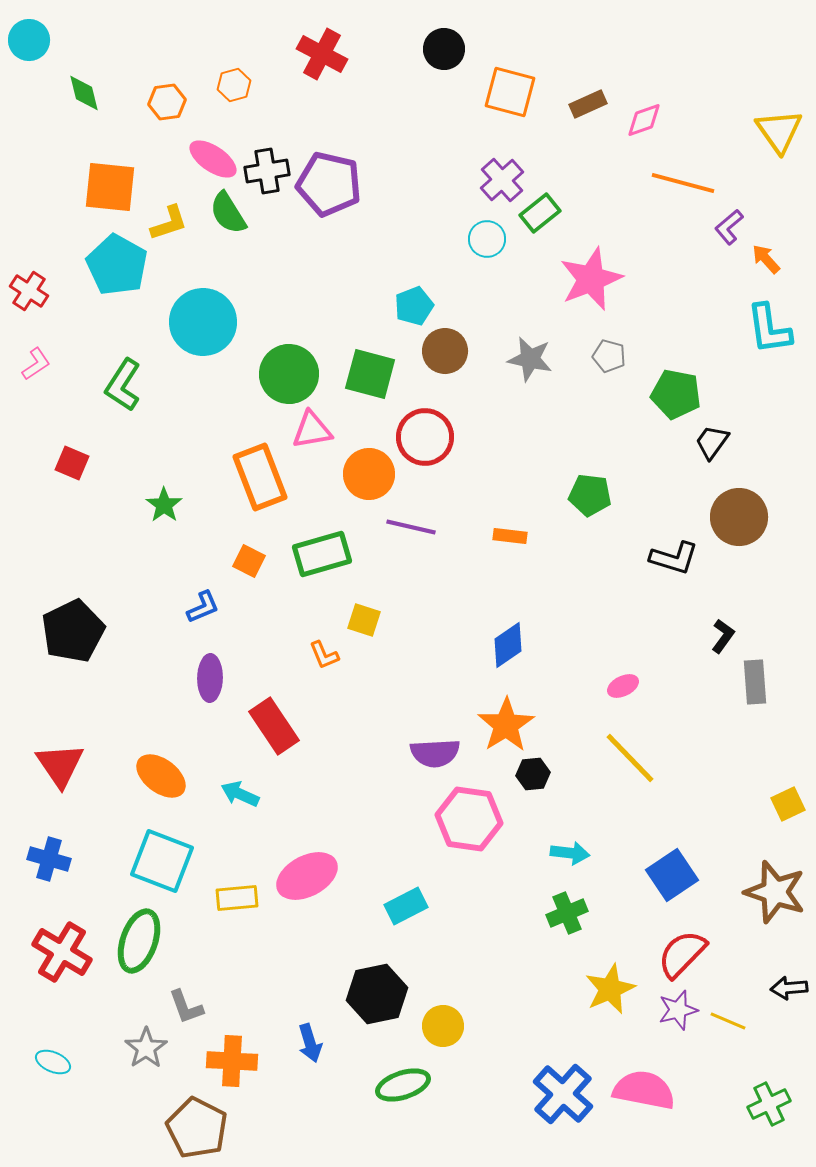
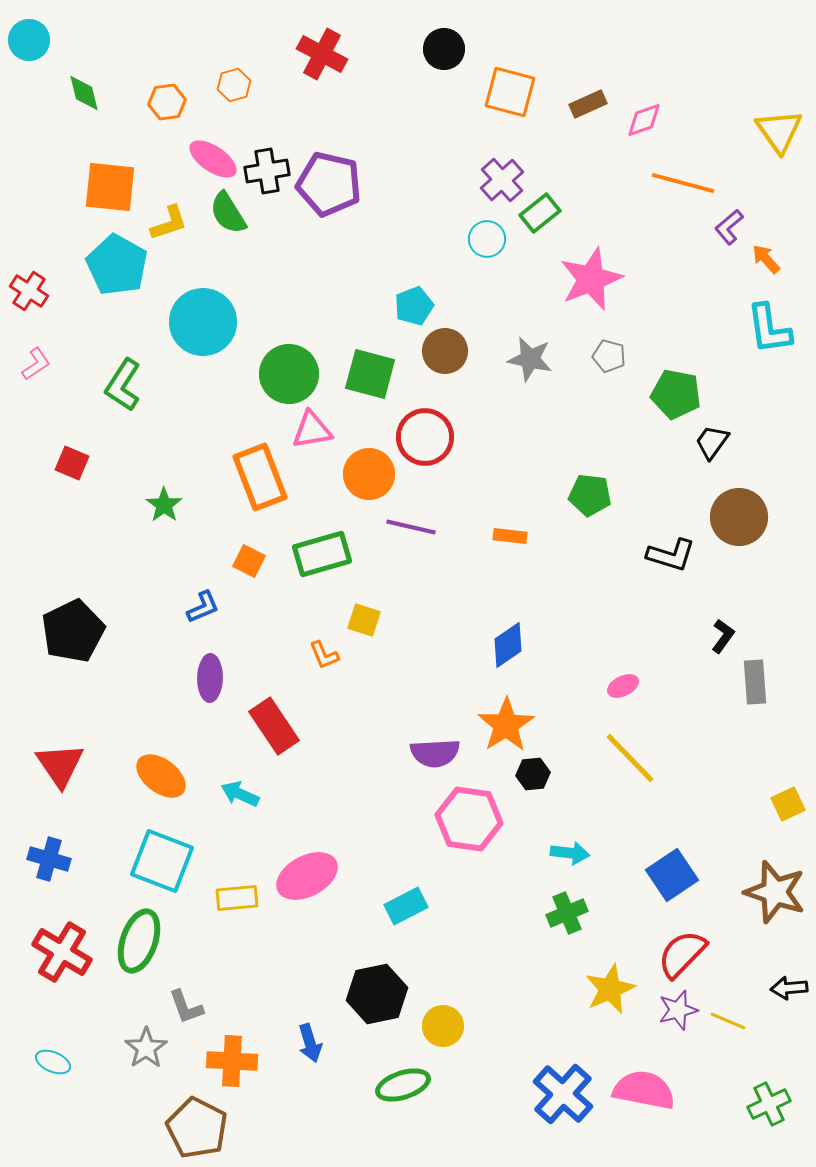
black L-shape at (674, 558): moved 3 px left, 3 px up
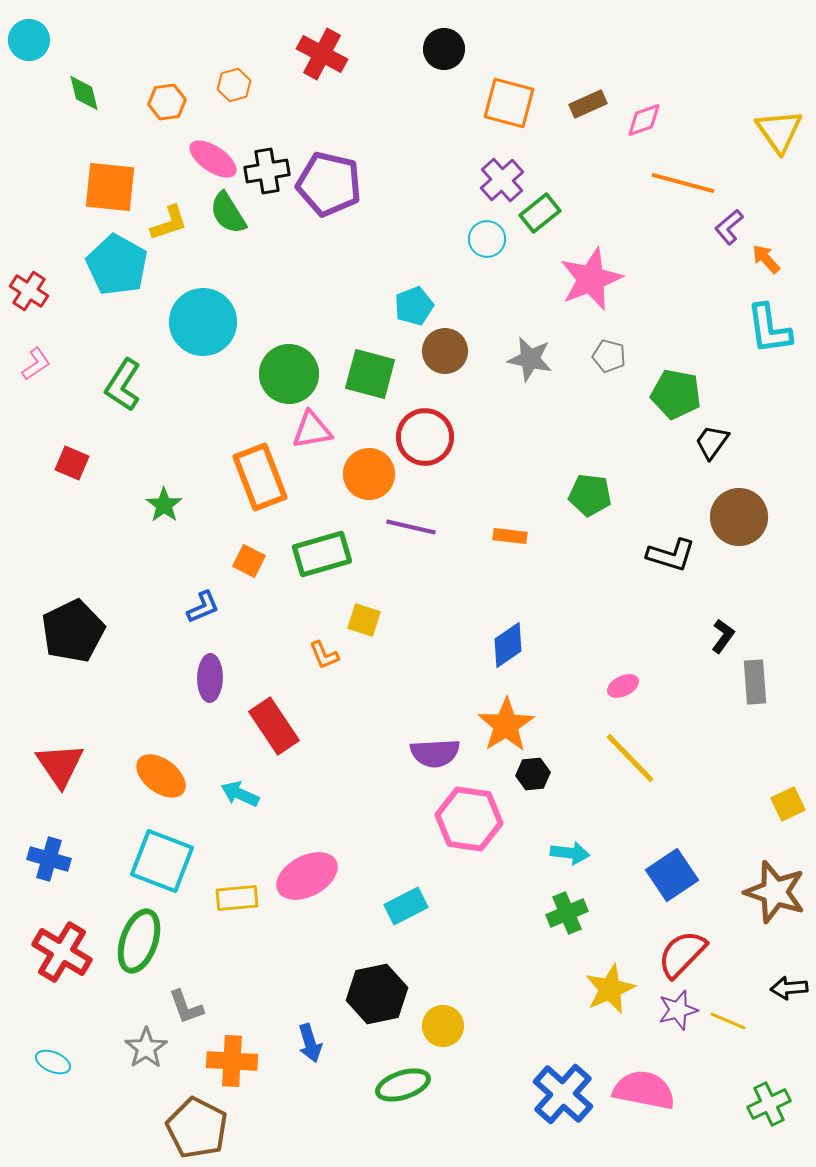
orange square at (510, 92): moved 1 px left, 11 px down
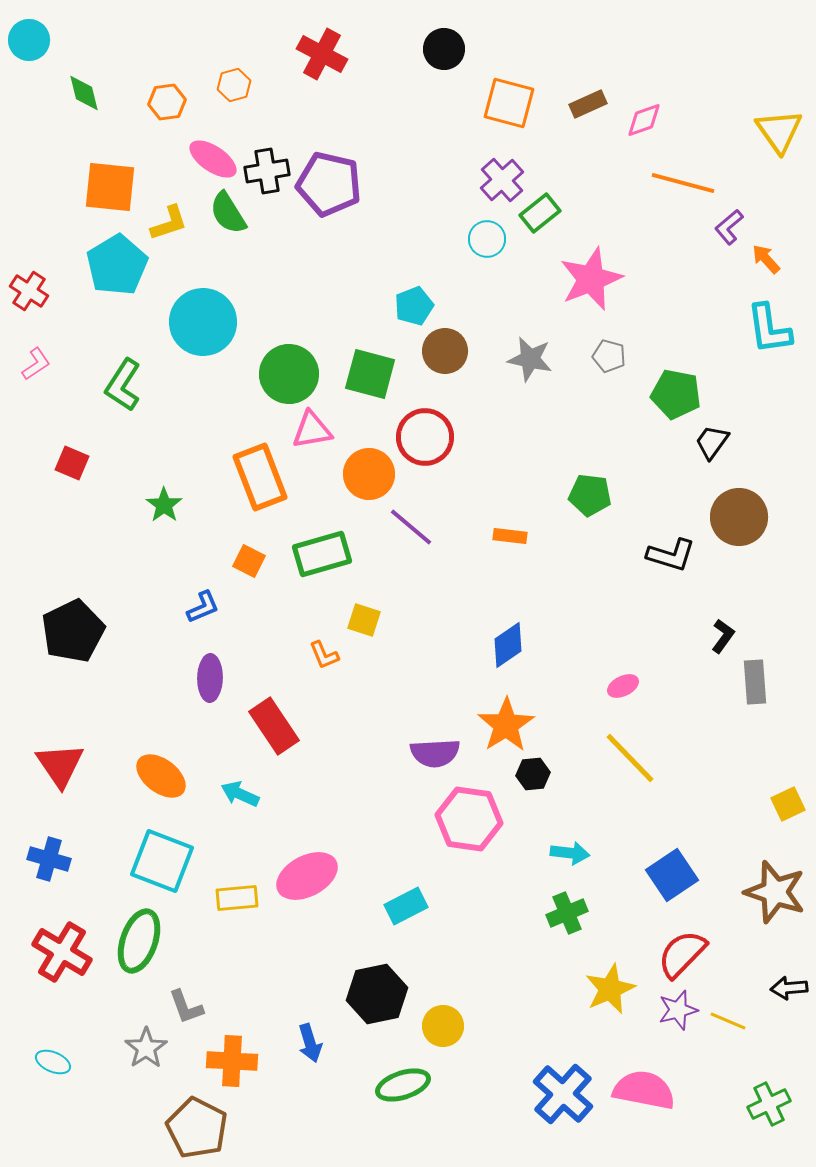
cyan pentagon at (117, 265): rotated 12 degrees clockwise
purple line at (411, 527): rotated 27 degrees clockwise
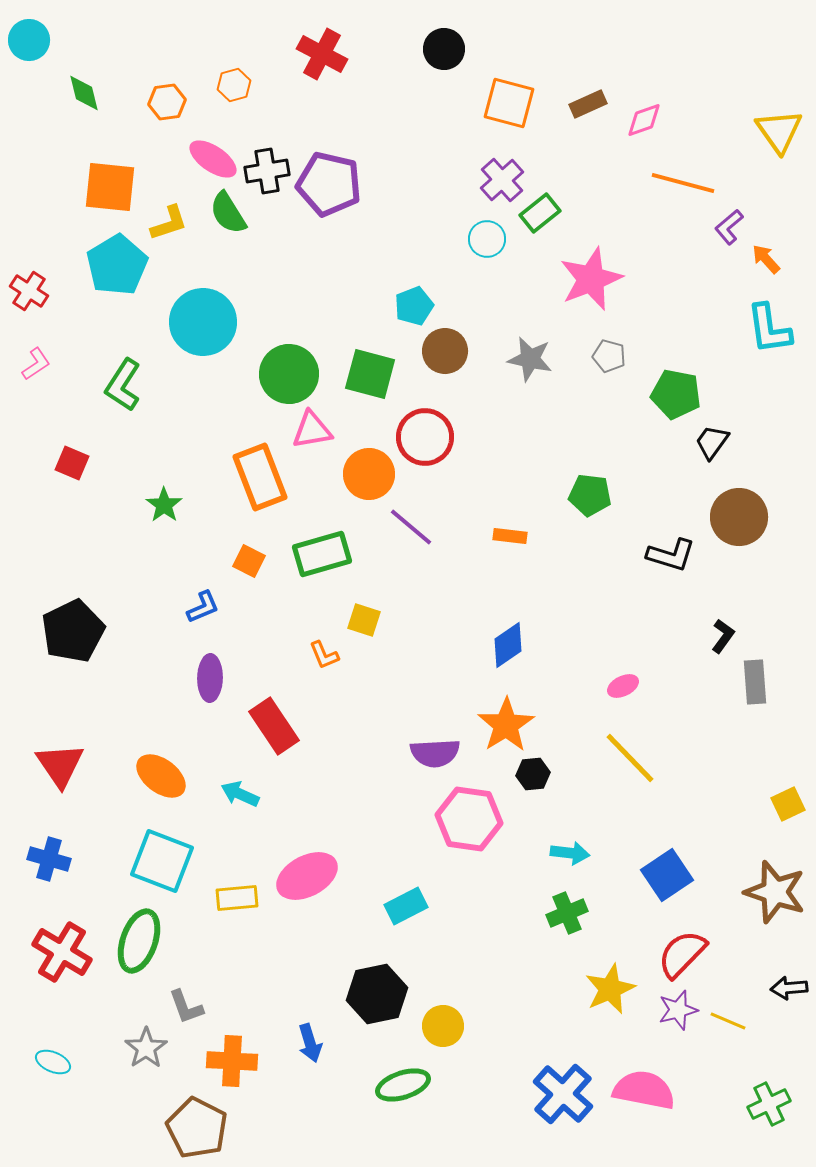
blue square at (672, 875): moved 5 px left
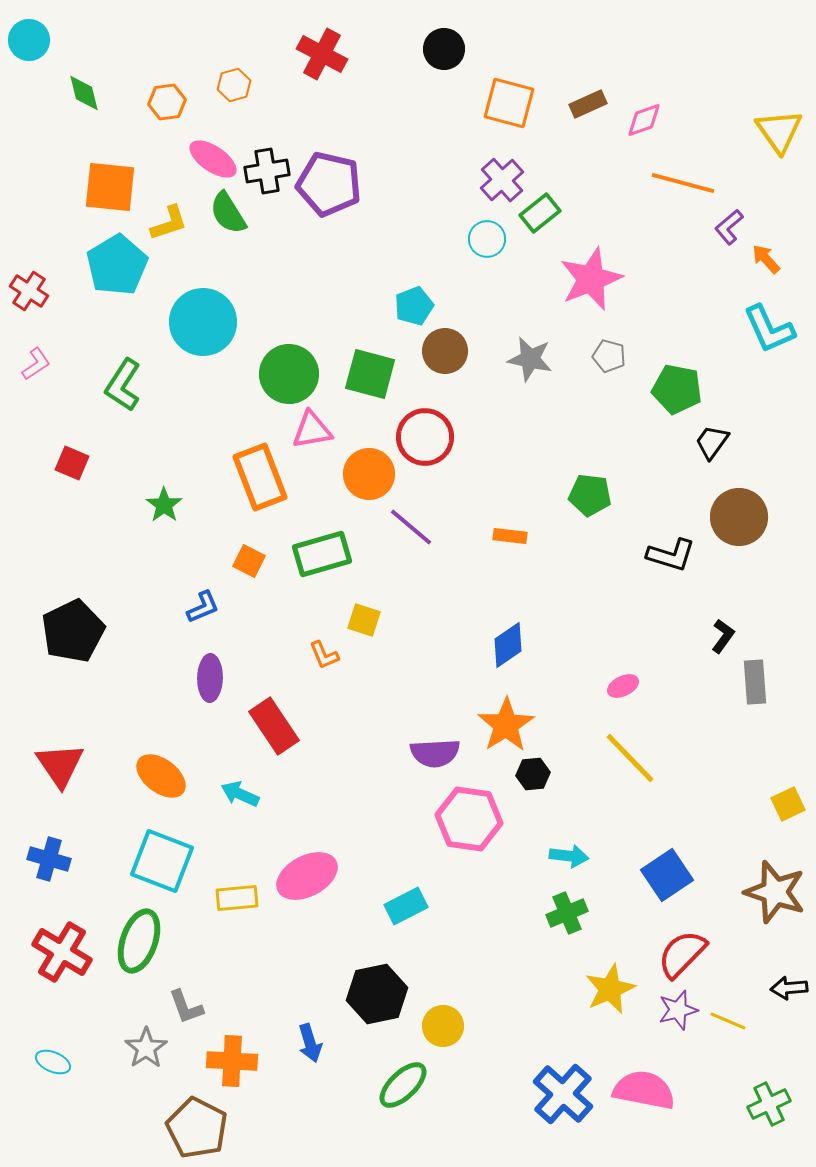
cyan L-shape at (769, 329): rotated 16 degrees counterclockwise
green pentagon at (676, 394): moved 1 px right, 5 px up
cyan arrow at (570, 853): moved 1 px left, 3 px down
green ellipse at (403, 1085): rotated 26 degrees counterclockwise
